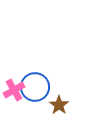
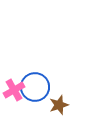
brown star: rotated 18 degrees clockwise
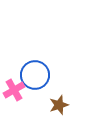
blue circle: moved 12 px up
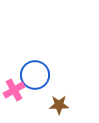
brown star: rotated 18 degrees clockwise
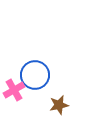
brown star: rotated 12 degrees counterclockwise
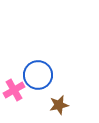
blue circle: moved 3 px right
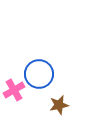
blue circle: moved 1 px right, 1 px up
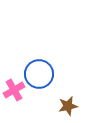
brown star: moved 9 px right, 1 px down
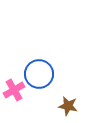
brown star: rotated 24 degrees clockwise
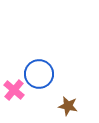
pink cross: rotated 20 degrees counterclockwise
